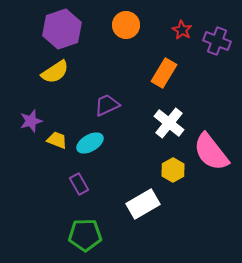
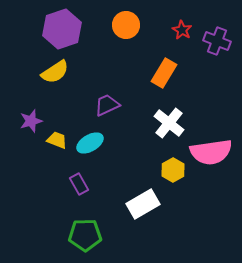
pink semicircle: rotated 60 degrees counterclockwise
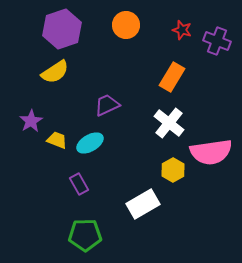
red star: rotated 12 degrees counterclockwise
orange rectangle: moved 8 px right, 4 px down
purple star: rotated 15 degrees counterclockwise
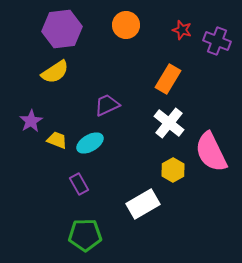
purple hexagon: rotated 12 degrees clockwise
orange rectangle: moved 4 px left, 2 px down
pink semicircle: rotated 72 degrees clockwise
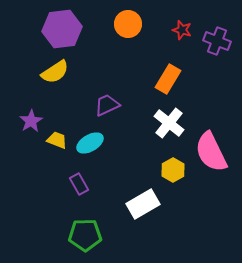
orange circle: moved 2 px right, 1 px up
